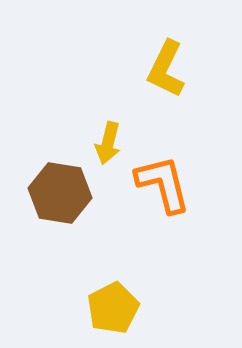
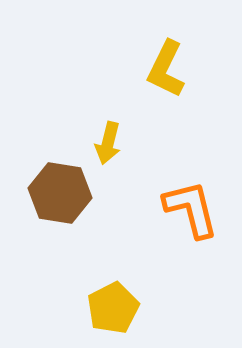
orange L-shape: moved 28 px right, 25 px down
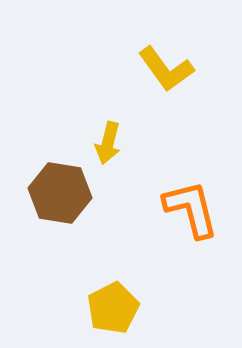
yellow L-shape: rotated 62 degrees counterclockwise
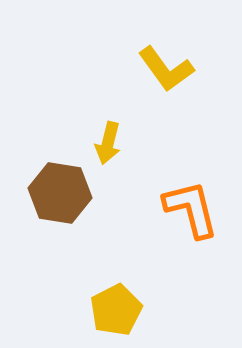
yellow pentagon: moved 3 px right, 2 px down
